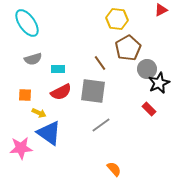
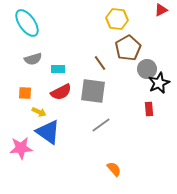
orange square: moved 2 px up
red rectangle: rotated 40 degrees clockwise
yellow arrow: moved 1 px up
blue triangle: moved 1 px left, 1 px up
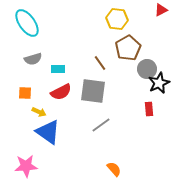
pink star: moved 5 px right, 18 px down
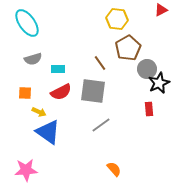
pink star: moved 4 px down
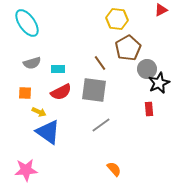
gray semicircle: moved 1 px left, 4 px down
gray square: moved 1 px right, 1 px up
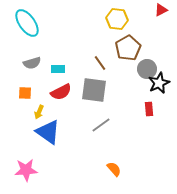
yellow arrow: rotated 88 degrees clockwise
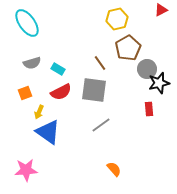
yellow hexagon: rotated 20 degrees counterclockwise
cyan rectangle: rotated 32 degrees clockwise
black star: rotated 10 degrees clockwise
orange square: rotated 24 degrees counterclockwise
